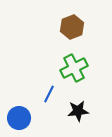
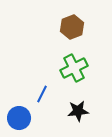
blue line: moved 7 px left
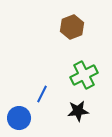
green cross: moved 10 px right, 7 px down
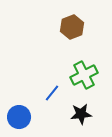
blue line: moved 10 px right, 1 px up; rotated 12 degrees clockwise
black star: moved 3 px right, 3 px down
blue circle: moved 1 px up
